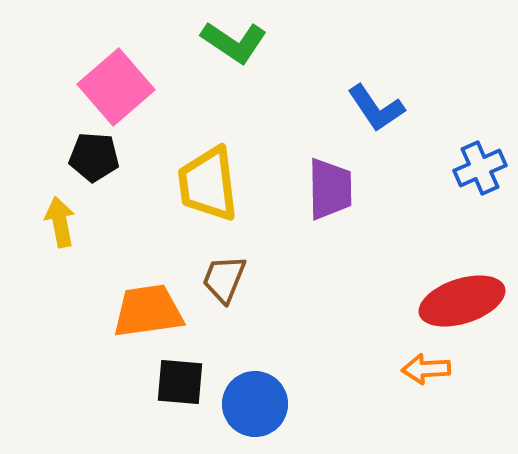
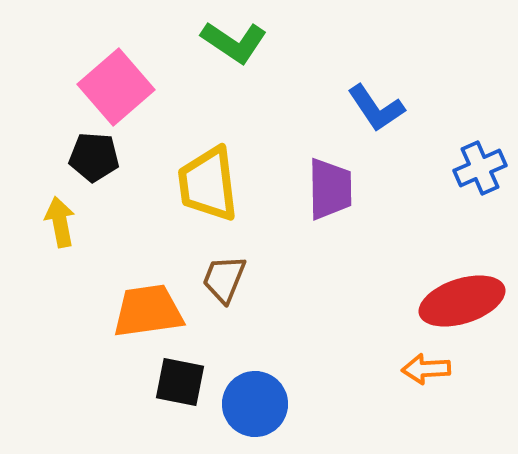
black square: rotated 6 degrees clockwise
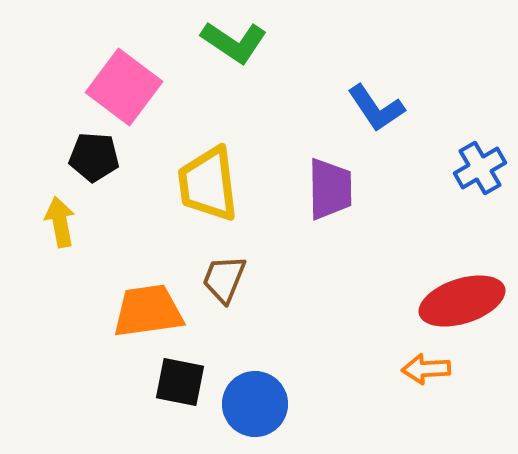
pink square: moved 8 px right; rotated 12 degrees counterclockwise
blue cross: rotated 6 degrees counterclockwise
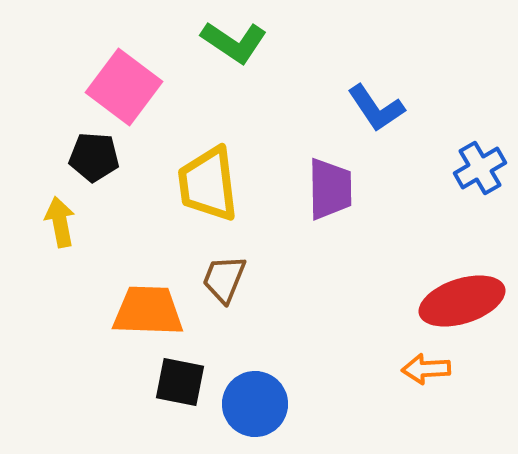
orange trapezoid: rotated 10 degrees clockwise
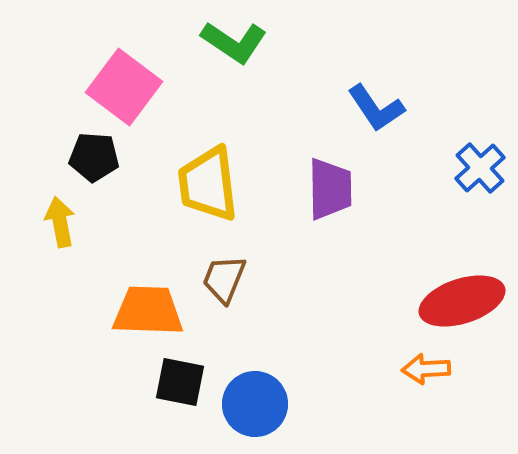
blue cross: rotated 12 degrees counterclockwise
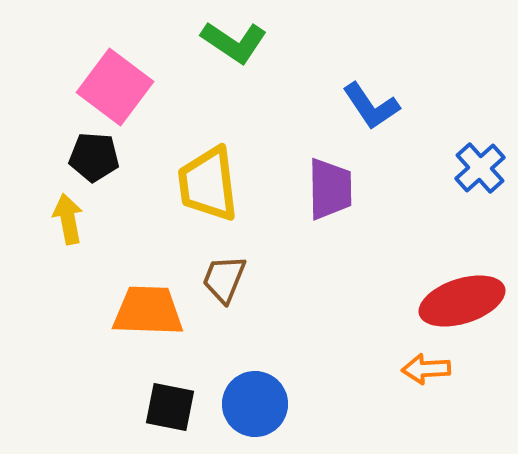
pink square: moved 9 px left
blue L-shape: moved 5 px left, 2 px up
yellow arrow: moved 8 px right, 3 px up
black square: moved 10 px left, 25 px down
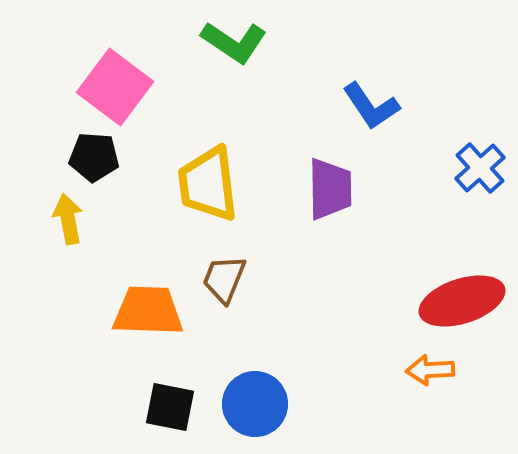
orange arrow: moved 4 px right, 1 px down
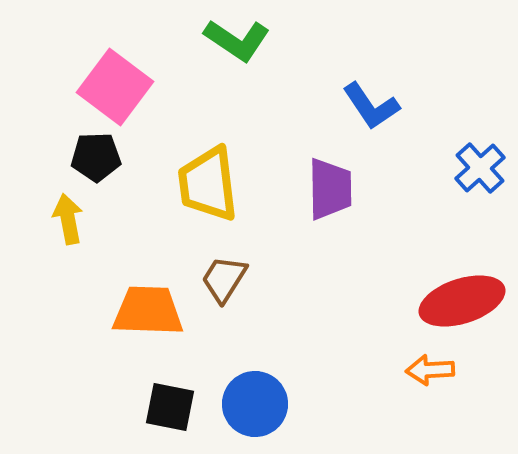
green L-shape: moved 3 px right, 2 px up
black pentagon: moved 2 px right; rotated 6 degrees counterclockwise
brown trapezoid: rotated 10 degrees clockwise
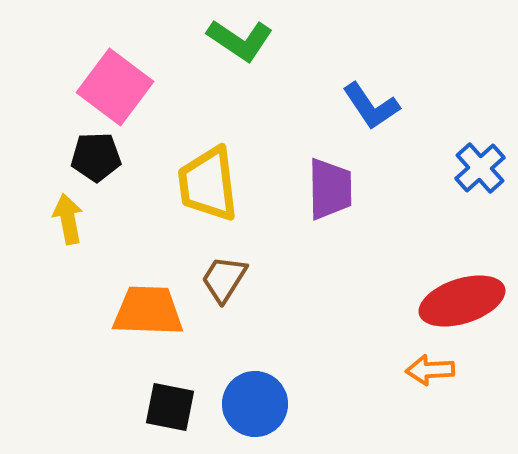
green L-shape: moved 3 px right
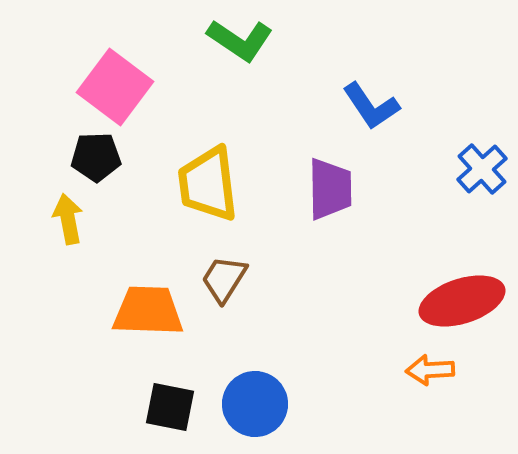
blue cross: moved 2 px right, 1 px down
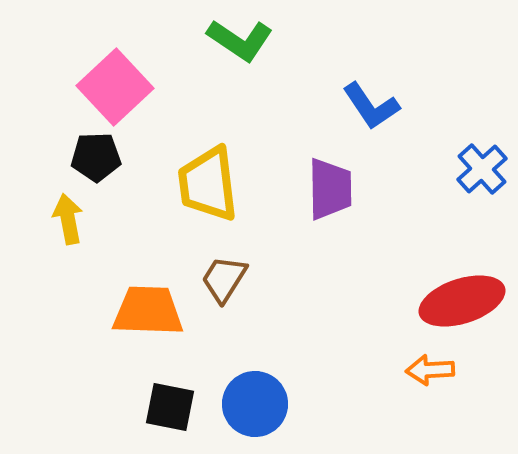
pink square: rotated 10 degrees clockwise
